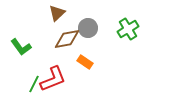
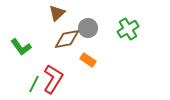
orange rectangle: moved 3 px right, 2 px up
red L-shape: rotated 36 degrees counterclockwise
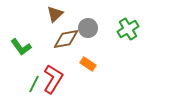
brown triangle: moved 2 px left, 1 px down
brown diamond: moved 1 px left
orange rectangle: moved 4 px down
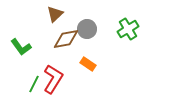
gray circle: moved 1 px left, 1 px down
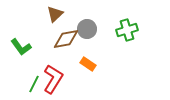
green cross: moved 1 px left, 1 px down; rotated 15 degrees clockwise
